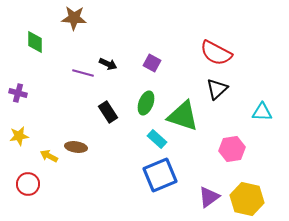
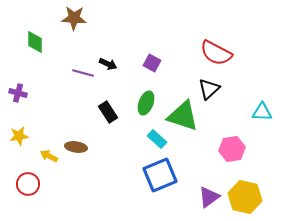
black triangle: moved 8 px left
yellow hexagon: moved 2 px left, 2 px up
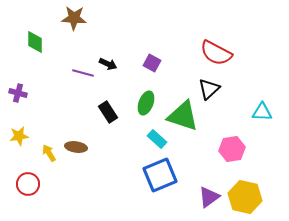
yellow arrow: moved 3 px up; rotated 30 degrees clockwise
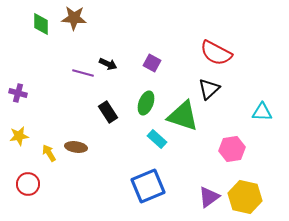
green diamond: moved 6 px right, 18 px up
blue square: moved 12 px left, 11 px down
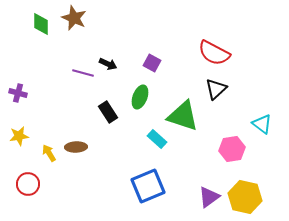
brown star: rotated 20 degrees clockwise
red semicircle: moved 2 px left
black triangle: moved 7 px right
green ellipse: moved 6 px left, 6 px up
cyan triangle: moved 12 px down; rotated 35 degrees clockwise
brown ellipse: rotated 10 degrees counterclockwise
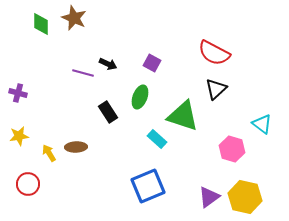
pink hexagon: rotated 25 degrees clockwise
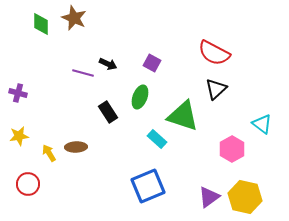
pink hexagon: rotated 15 degrees clockwise
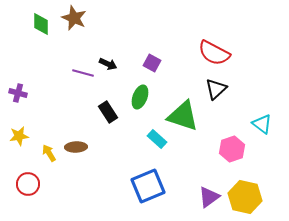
pink hexagon: rotated 10 degrees clockwise
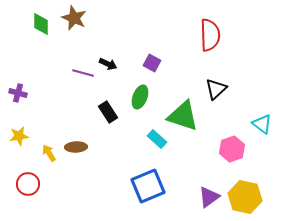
red semicircle: moved 4 px left, 18 px up; rotated 120 degrees counterclockwise
